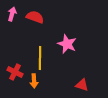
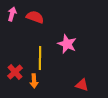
red cross: rotated 21 degrees clockwise
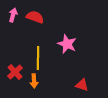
pink arrow: moved 1 px right, 1 px down
yellow line: moved 2 px left
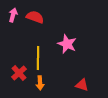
red cross: moved 4 px right, 1 px down
orange arrow: moved 6 px right, 2 px down
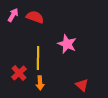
pink arrow: rotated 16 degrees clockwise
red triangle: rotated 24 degrees clockwise
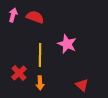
pink arrow: rotated 16 degrees counterclockwise
yellow line: moved 2 px right, 3 px up
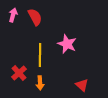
red semicircle: rotated 42 degrees clockwise
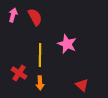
red cross: rotated 14 degrees counterclockwise
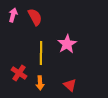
pink star: rotated 18 degrees clockwise
yellow line: moved 1 px right, 2 px up
red triangle: moved 12 px left
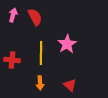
red cross: moved 7 px left, 13 px up; rotated 28 degrees counterclockwise
